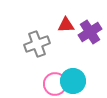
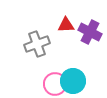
purple cross: rotated 30 degrees counterclockwise
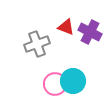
red triangle: moved 2 px down; rotated 24 degrees clockwise
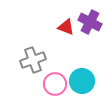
purple cross: moved 10 px up
gray cross: moved 4 px left, 16 px down
cyan circle: moved 9 px right
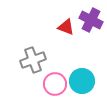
purple cross: moved 1 px right, 2 px up
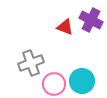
red triangle: moved 1 px left
gray cross: moved 2 px left, 3 px down
pink circle: moved 1 px left
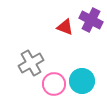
gray cross: rotated 10 degrees counterclockwise
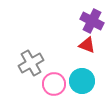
purple cross: moved 1 px right, 1 px down
red triangle: moved 22 px right, 18 px down
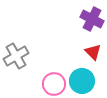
purple cross: moved 2 px up
red triangle: moved 6 px right, 7 px down; rotated 24 degrees clockwise
gray cross: moved 15 px left, 7 px up
